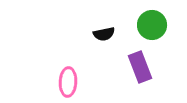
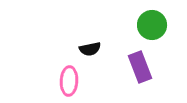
black semicircle: moved 14 px left, 15 px down
pink ellipse: moved 1 px right, 1 px up
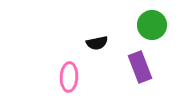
black semicircle: moved 7 px right, 6 px up
pink ellipse: moved 4 px up
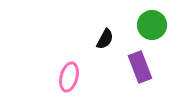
black semicircle: moved 8 px right, 4 px up; rotated 50 degrees counterclockwise
pink ellipse: rotated 12 degrees clockwise
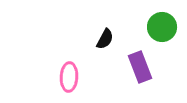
green circle: moved 10 px right, 2 px down
pink ellipse: rotated 12 degrees counterclockwise
